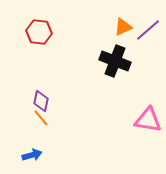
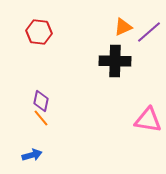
purple line: moved 1 px right, 2 px down
black cross: rotated 20 degrees counterclockwise
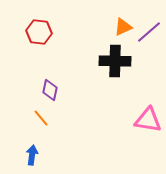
purple diamond: moved 9 px right, 11 px up
blue arrow: rotated 66 degrees counterclockwise
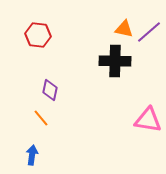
orange triangle: moved 1 px right, 2 px down; rotated 36 degrees clockwise
red hexagon: moved 1 px left, 3 px down
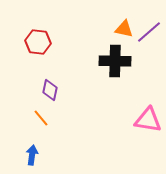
red hexagon: moved 7 px down
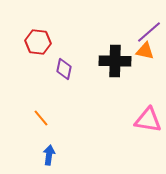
orange triangle: moved 21 px right, 22 px down
purple diamond: moved 14 px right, 21 px up
blue arrow: moved 17 px right
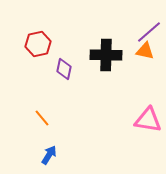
red hexagon: moved 2 px down; rotated 20 degrees counterclockwise
black cross: moved 9 px left, 6 px up
orange line: moved 1 px right
blue arrow: rotated 24 degrees clockwise
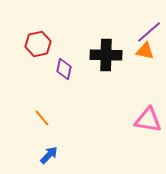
blue arrow: rotated 12 degrees clockwise
